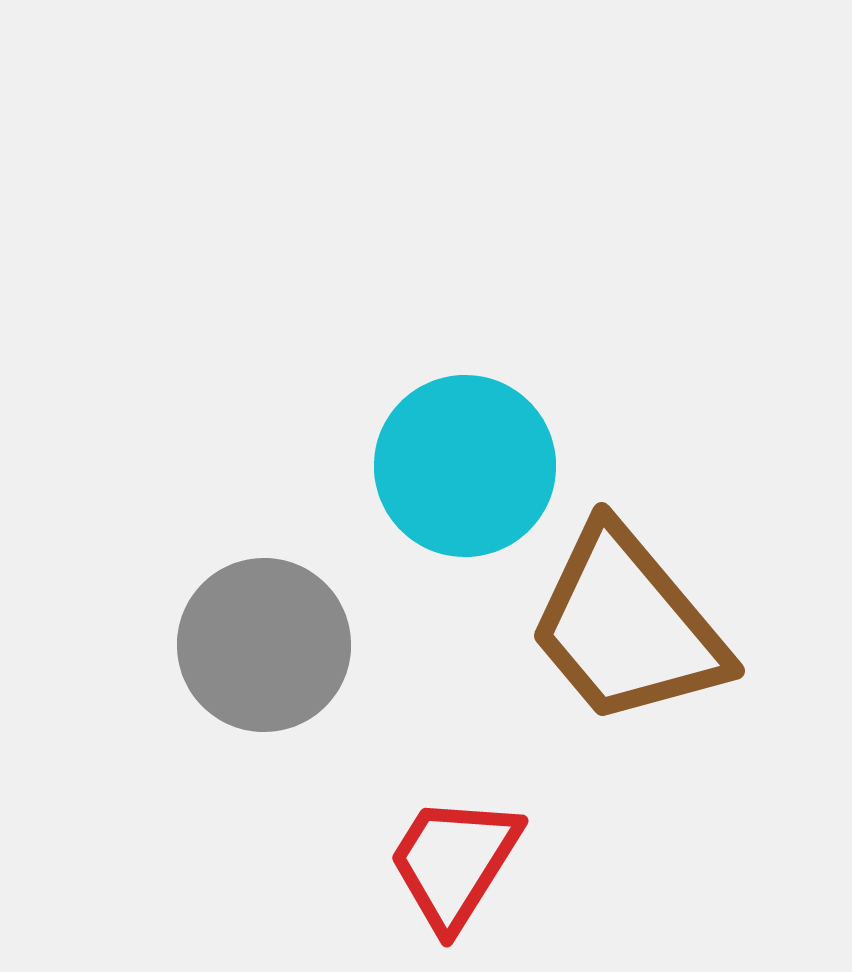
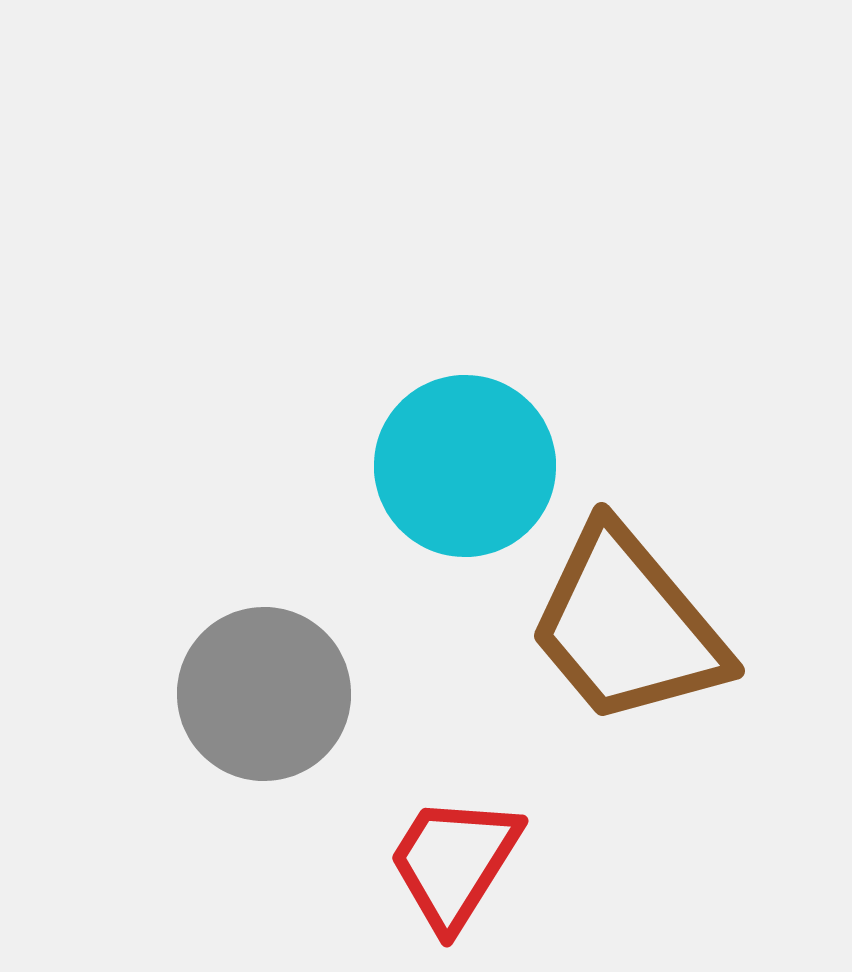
gray circle: moved 49 px down
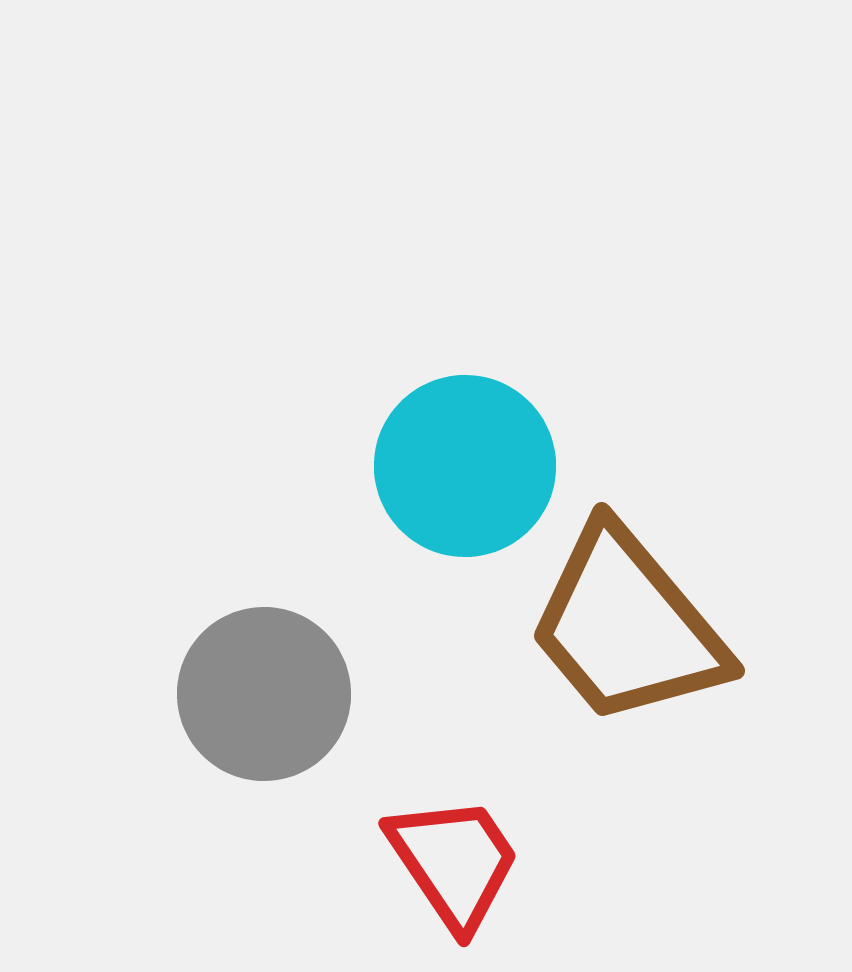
red trapezoid: rotated 114 degrees clockwise
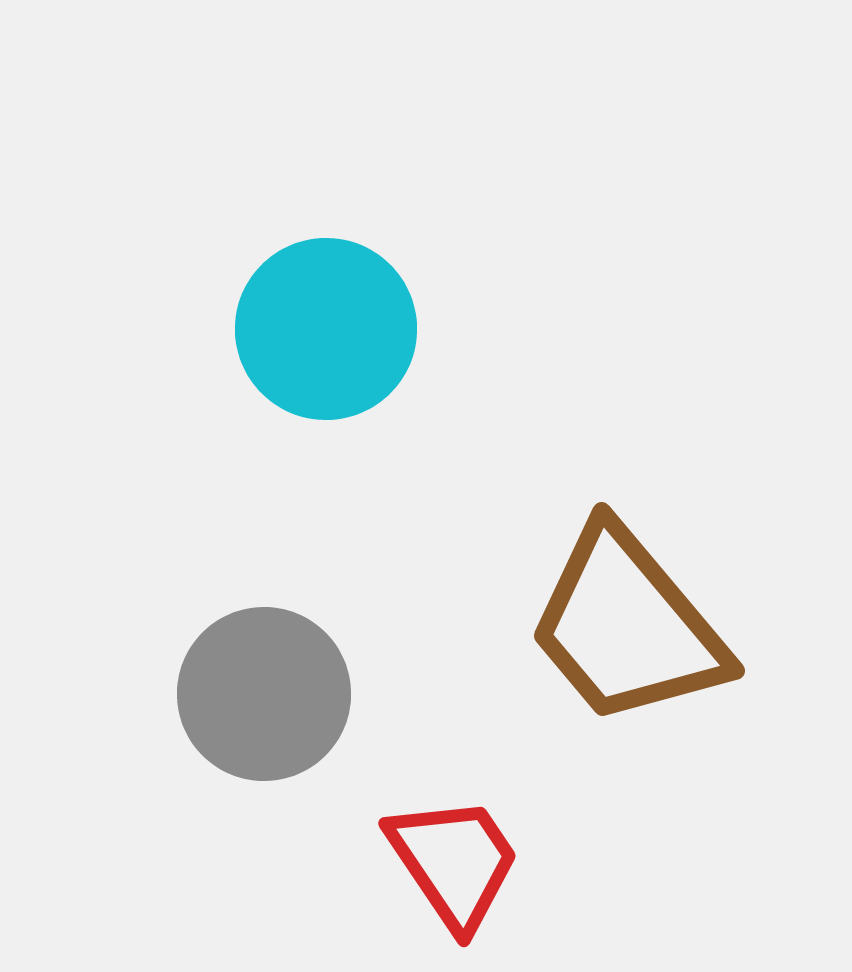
cyan circle: moved 139 px left, 137 px up
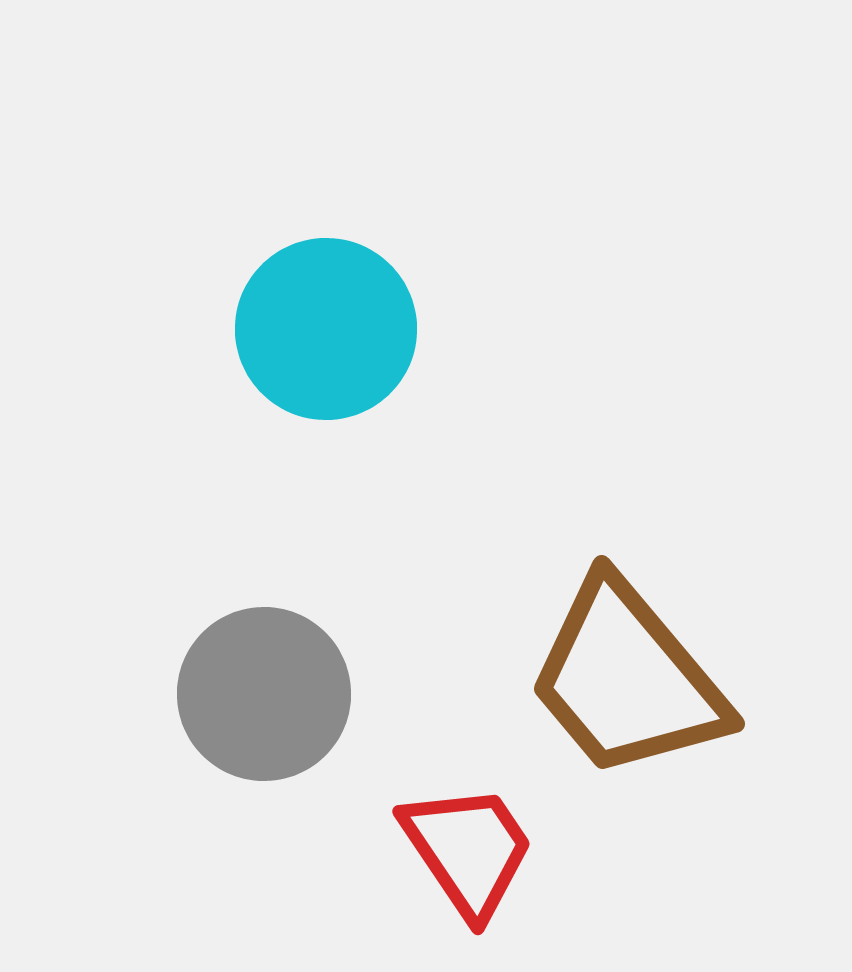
brown trapezoid: moved 53 px down
red trapezoid: moved 14 px right, 12 px up
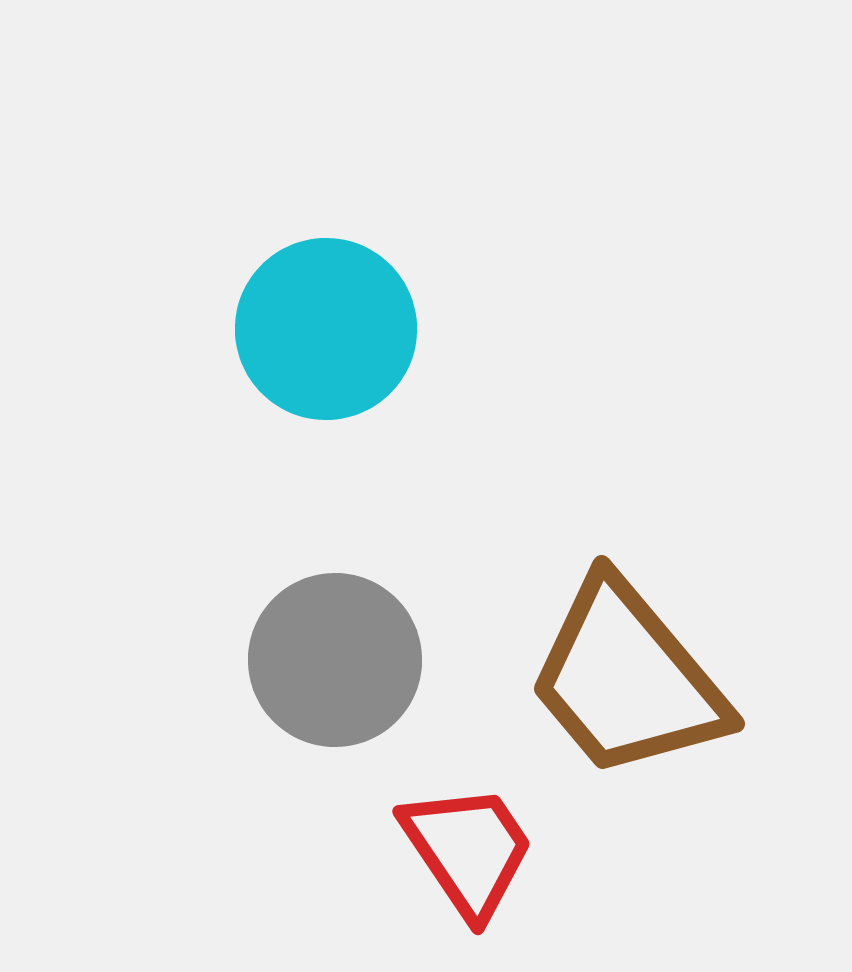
gray circle: moved 71 px right, 34 px up
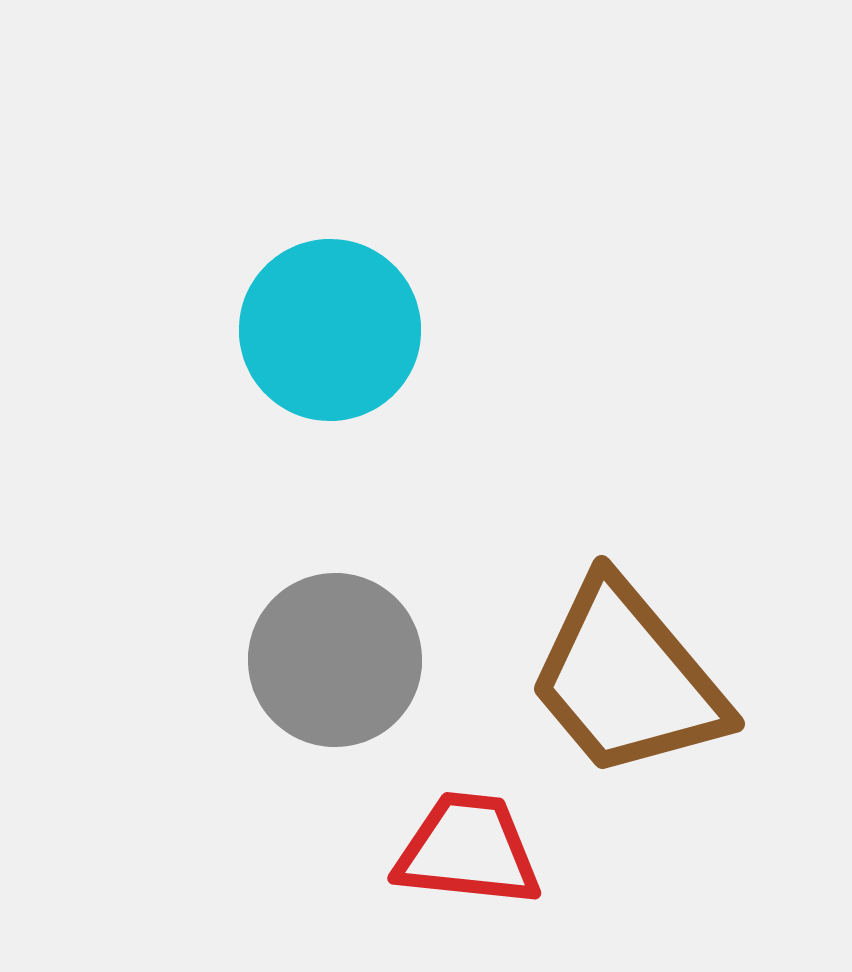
cyan circle: moved 4 px right, 1 px down
red trapezoid: rotated 50 degrees counterclockwise
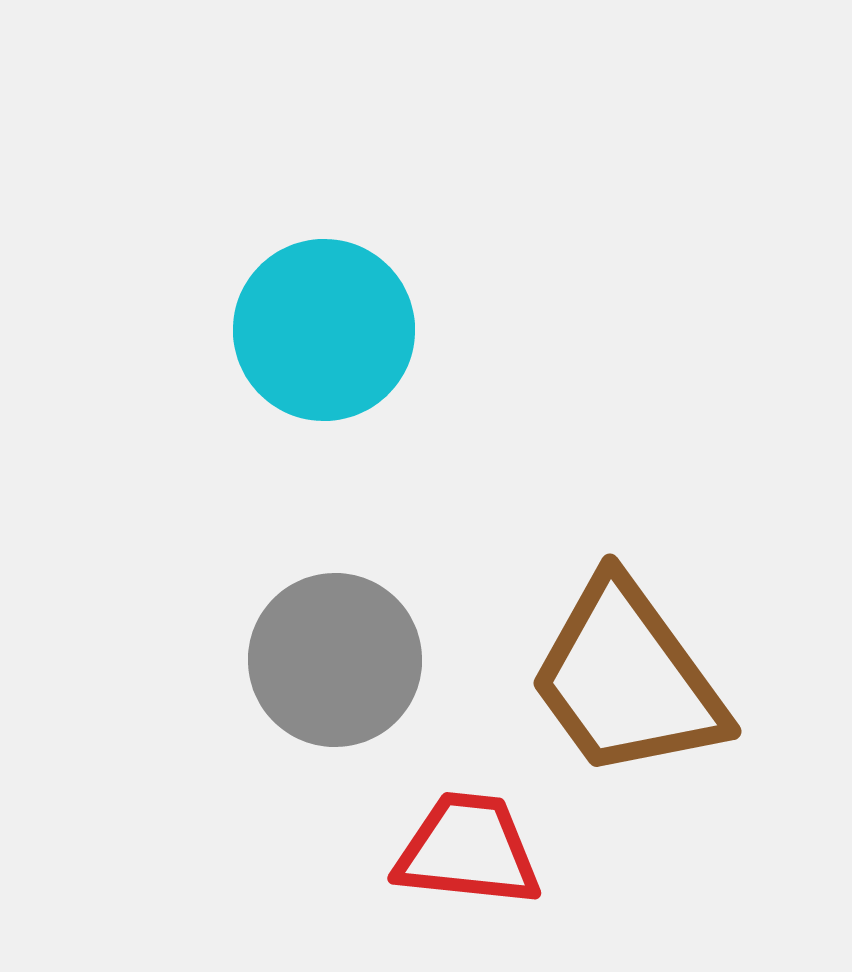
cyan circle: moved 6 px left
brown trapezoid: rotated 4 degrees clockwise
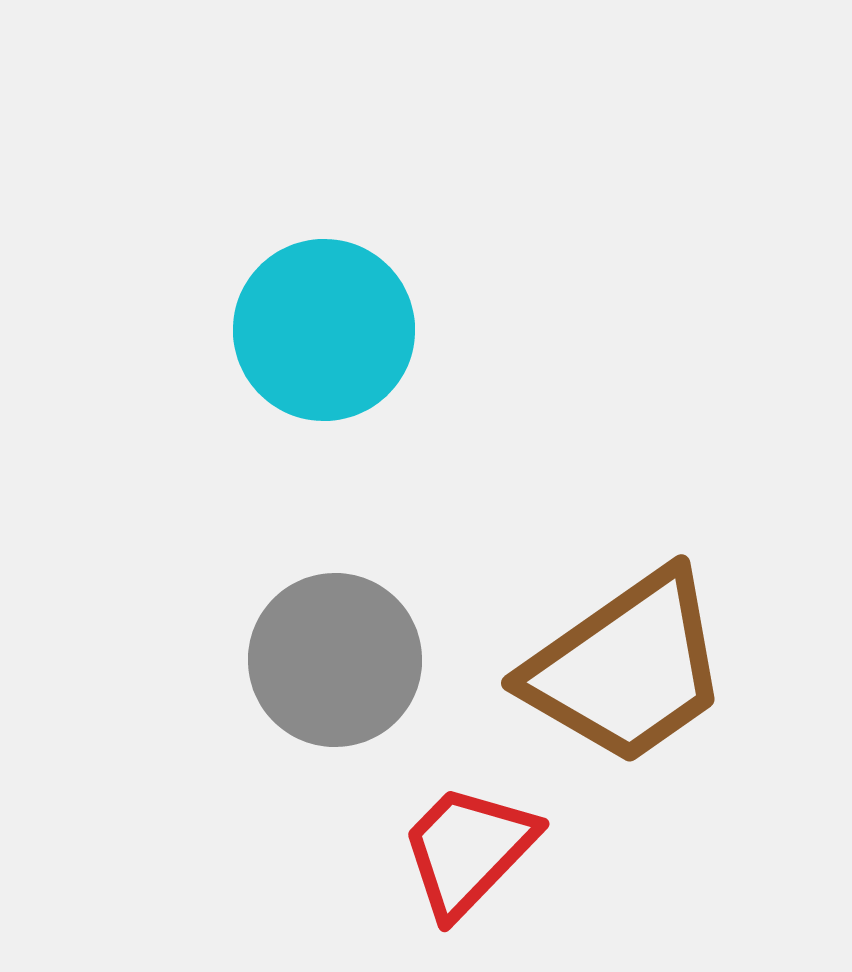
brown trapezoid: moved 11 px up; rotated 89 degrees counterclockwise
red trapezoid: rotated 52 degrees counterclockwise
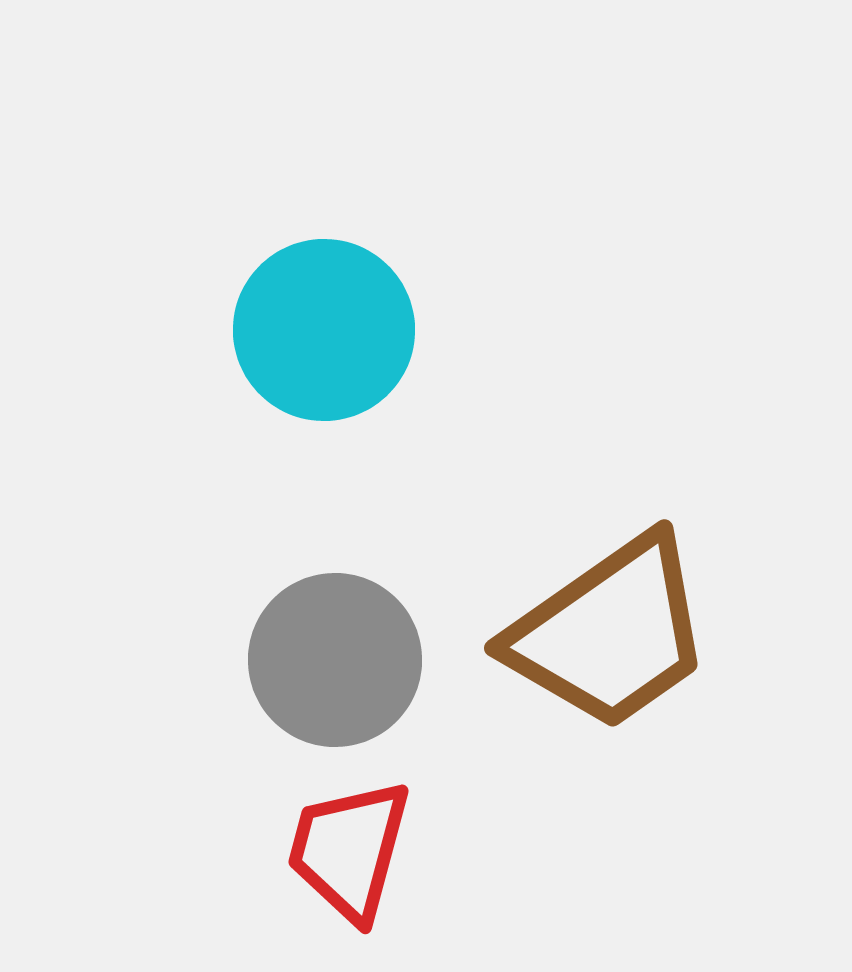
brown trapezoid: moved 17 px left, 35 px up
red trapezoid: moved 119 px left; rotated 29 degrees counterclockwise
